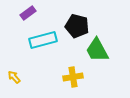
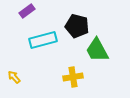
purple rectangle: moved 1 px left, 2 px up
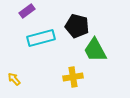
cyan rectangle: moved 2 px left, 2 px up
green trapezoid: moved 2 px left
yellow arrow: moved 2 px down
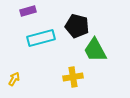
purple rectangle: moved 1 px right; rotated 21 degrees clockwise
yellow arrow: rotated 72 degrees clockwise
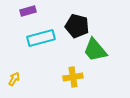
green trapezoid: rotated 12 degrees counterclockwise
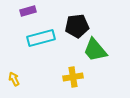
black pentagon: rotated 20 degrees counterclockwise
yellow arrow: rotated 56 degrees counterclockwise
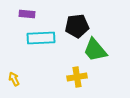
purple rectangle: moved 1 px left, 3 px down; rotated 21 degrees clockwise
cyan rectangle: rotated 12 degrees clockwise
yellow cross: moved 4 px right
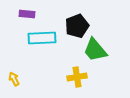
black pentagon: rotated 15 degrees counterclockwise
cyan rectangle: moved 1 px right
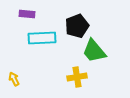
green trapezoid: moved 1 px left, 1 px down
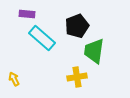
cyan rectangle: rotated 44 degrees clockwise
green trapezoid: rotated 48 degrees clockwise
